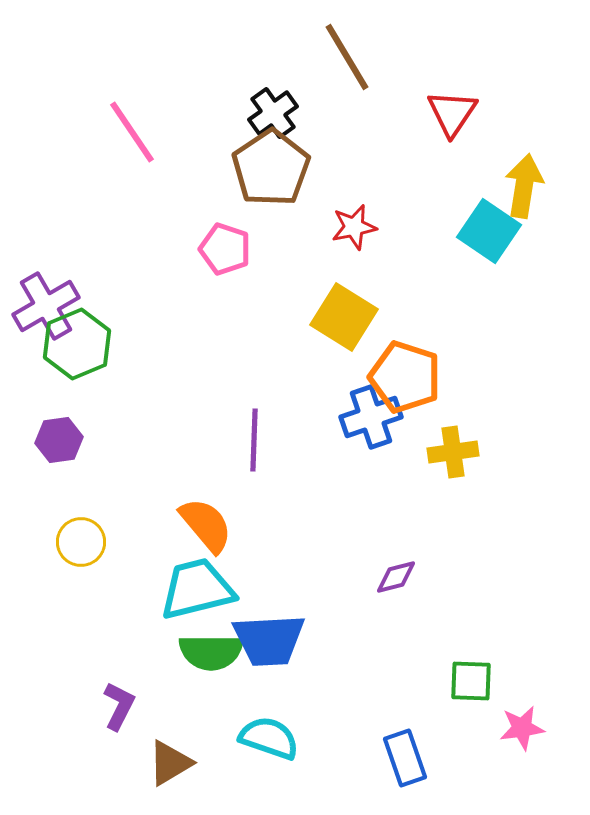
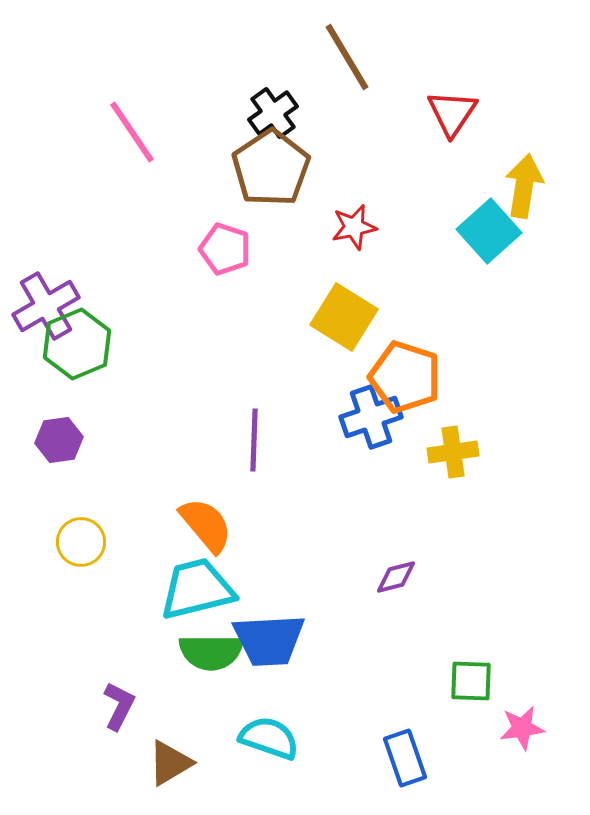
cyan square: rotated 14 degrees clockwise
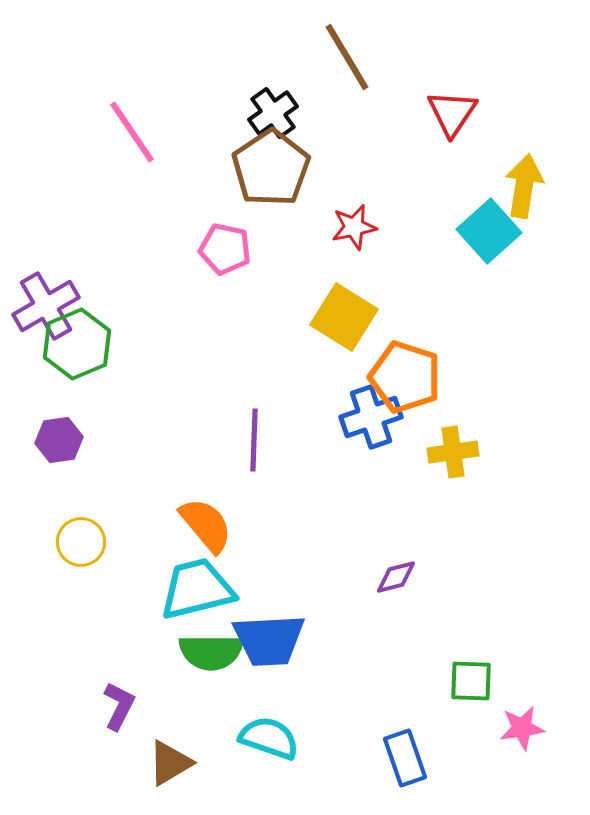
pink pentagon: rotated 6 degrees counterclockwise
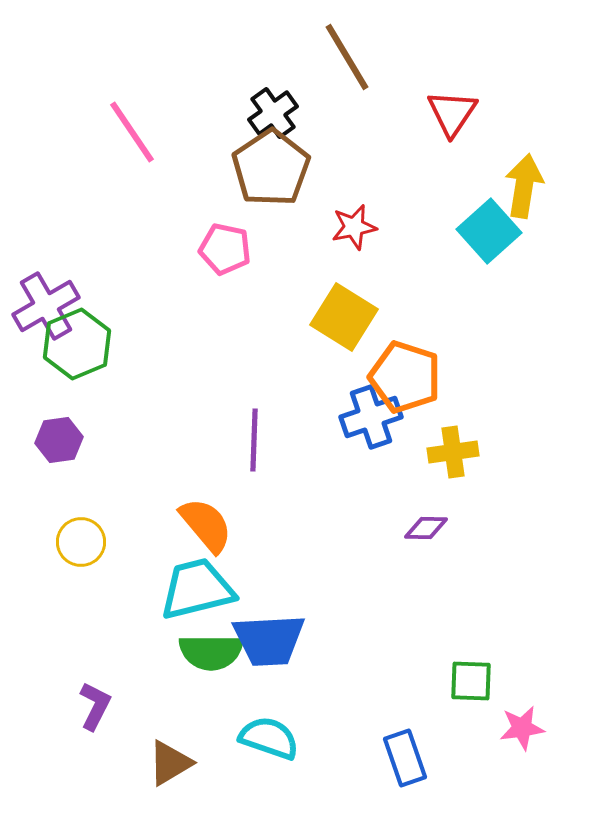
purple diamond: moved 30 px right, 49 px up; rotated 15 degrees clockwise
purple L-shape: moved 24 px left
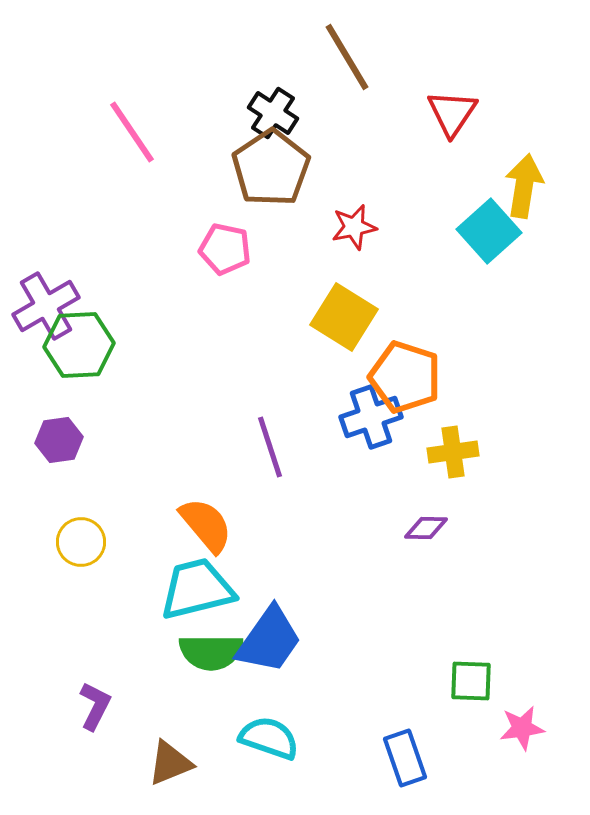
black cross: rotated 21 degrees counterclockwise
green hexagon: moved 2 px right, 1 px down; rotated 20 degrees clockwise
purple line: moved 16 px right, 7 px down; rotated 20 degrees counterclockwise
blue trapezoid: rotated 52 degrees counterclockwise
brown triangle: rotated 9 degrees clockwise
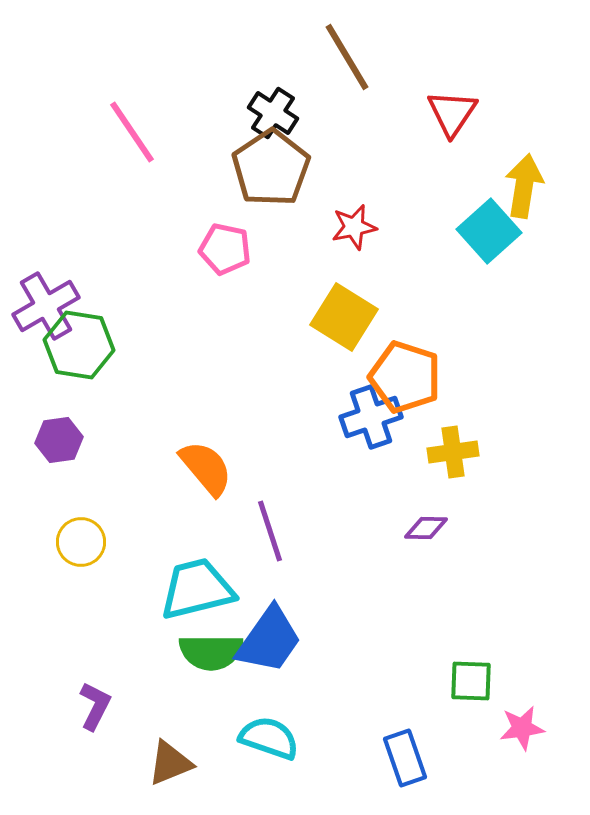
green hexagon: rotated 12 degrees clockwise
purple line: moved 84 px down
orange semicircle: moved 57 px up
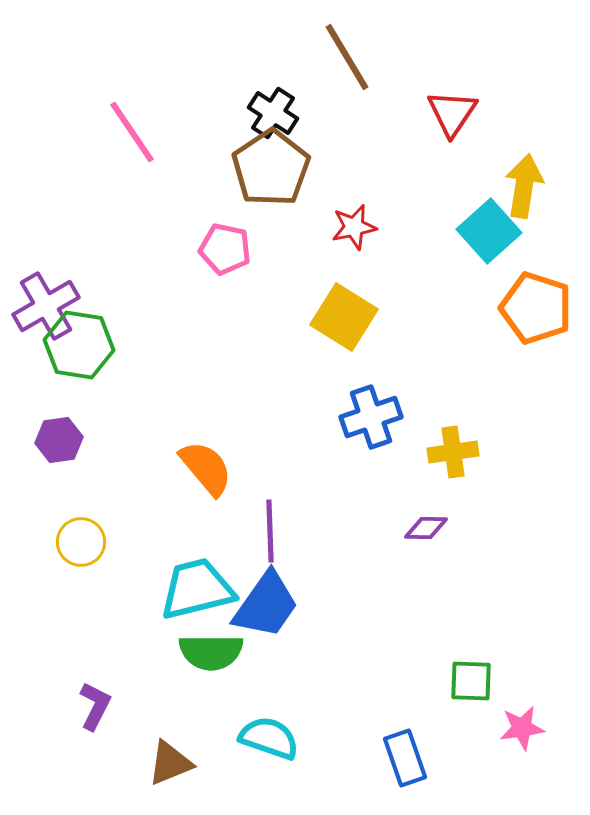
orange pentagon: moved 131 px right, 69 px up
purple line: rotated 16 degrees clockwise
blue trapezoid: moved 3 px left, 35 px up
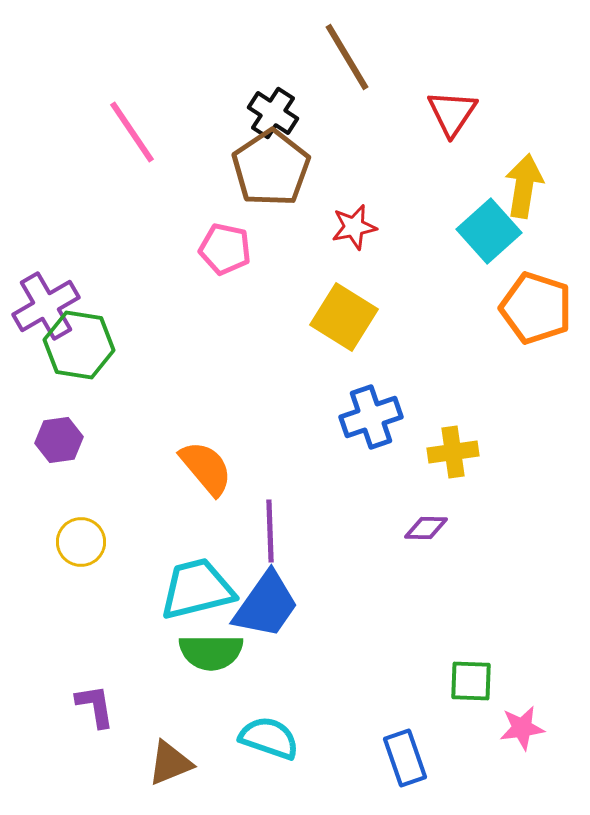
purple L-shape: rotated 36 degrees counterclockwise
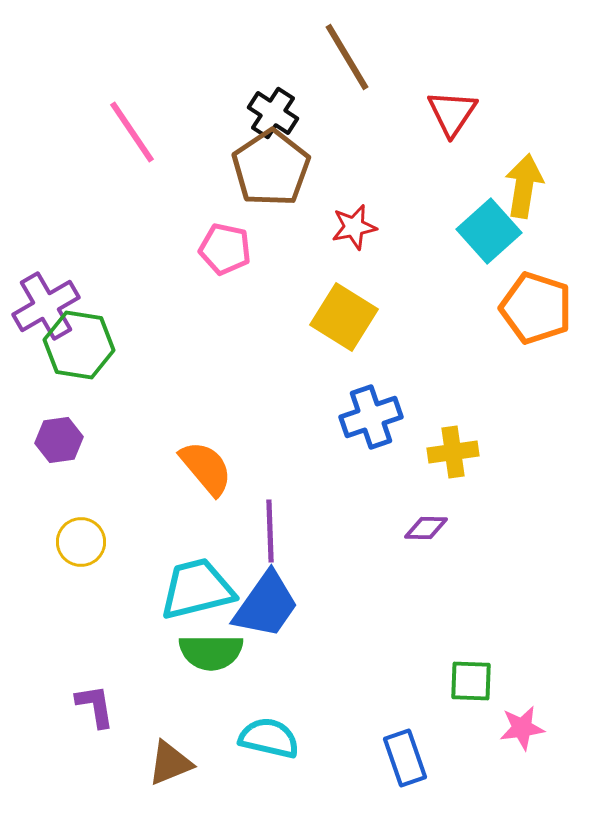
cyan semicircle: rotated 6 degrees counterclockwise
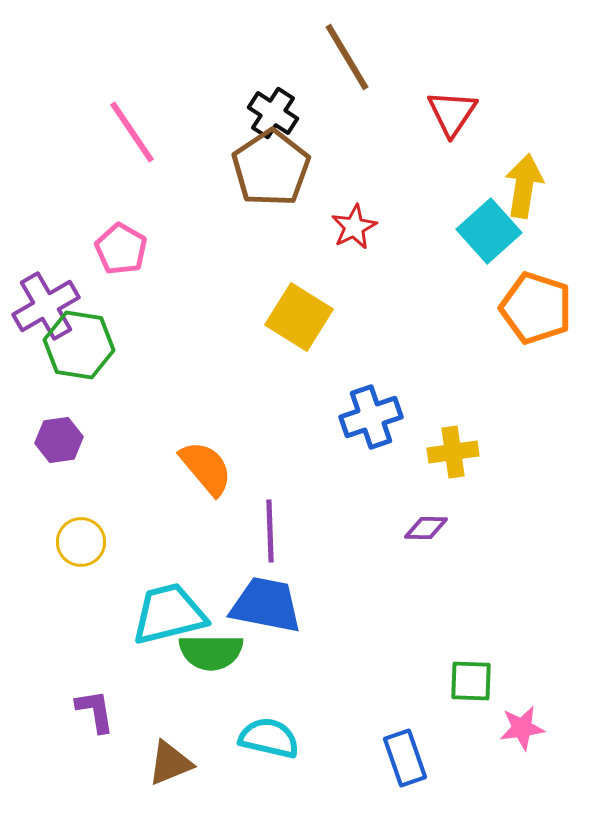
red star: rotated 15 degrees counterclockwise
pink pentagon: moved 104 px left; rotated 18 degrees clockwise
yellow square: moved 45 px left
cyan trapezoid: moved 28 px left, 25 px down
blue trapezoid: rotated 114 degrees counterclockwise
purple L-shape: moved 5 px down
